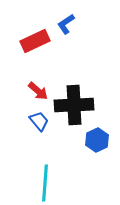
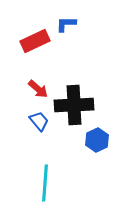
blue L-shape: rotated 35 degrees clockwise
red arrow: moved 2 px up
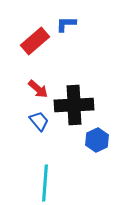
red rectangle: rotated 16 degrees counterclockwise
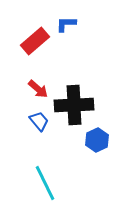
cyan line: rotated 30 degrees counterclockwise
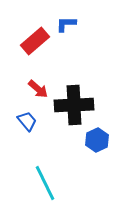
blue trapezoid: moved 12 px left
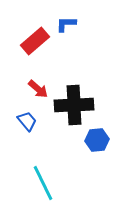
blue hexagon: rotated 20 degrees clockwise
cyan line: moved 2 px left
